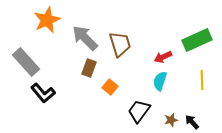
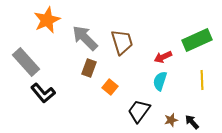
brown trapezoid: moved 2 px right, 2 px up
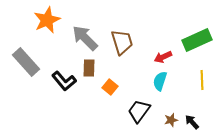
brown rectangle: rotated 18 degrees counterclockwise
black L-shape: moved 21 px right, 12 px up
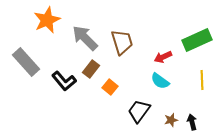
brown rectangle: moved 2 px right, 1 px down; rotated 36 degrees clockwise
cyan semicircle: rotated 72 degrees counterclockwise
black arrow: rotated 28 degrees clockwise
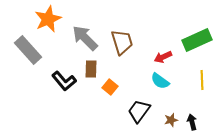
orange star: moved 1 px right, 1 px up
gray rectangle: moved 2 px right, 12 px up
brown rectangle: rotated 36 degrees counterclockwise
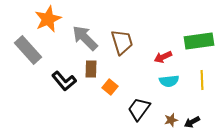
green rectangle: moved 2 px right, 1 px down; rotated 16 degrees clockwise
cyan semicircle: moved 9 px right; rotated 42 degrees counterclockwise
black trapezoid: moved 2 px up
black arrow: rotated 105 degrees counterclockwise
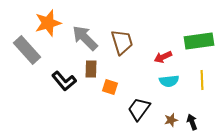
orange star: moved 4 px down; rotated 8 degrees clockwise
gray rectangle: moved 1 px left
orange square: rotated 21 degrees counterclockwise
black arrow: rotated 98 degrees clockwise
